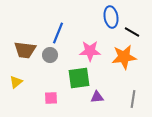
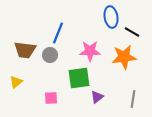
purple triangle: rotated 32 degrees counterclockwise
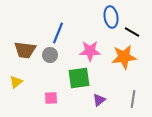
purple triangle: moved 2 px right, 3 px down
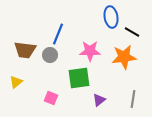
blue line: moved 1 px down
pink square: rotated 24 degrees clockwise
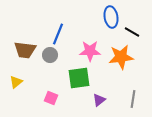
orange star: moved 3 px left
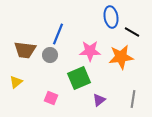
green square: rotated 15 degrees counterclockwise
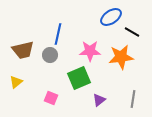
blue ellipse: rotated 65 degrees clockwise
blue line: rotated 10 degrees counterclockwise
brown trapezoid: moved 2 px left; rotated 20 degrees counterclockwise
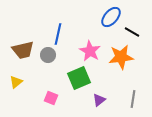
blue ellipse: rotated 15 degrees counterclockwise
pink star: rotated 30 degrees clockwise
gray circle: moved 2 px left
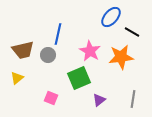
yellow triangle: moved 1 px right, 4 px up
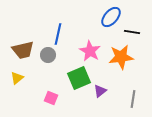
black line: rotated 21 degrees counterclockwise
purple triangle: moved 1 px right, 9 px up
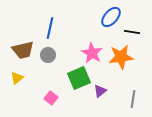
blue line: moved 8 px left, 6 px up
pink star: moved 2 px right, 2 px down
pink square: rotated 16 degrees clockwise
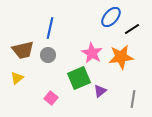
black line: moved 3 px up; rotated 42 degrees counterclockwise
